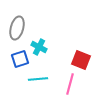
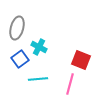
blue square: rotated 18 degrees counterclockwise
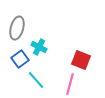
cyan line: moved 2 px left, 1 px down; rotated 54 degrees clockwise
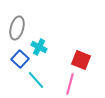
blue square: rotated 12 degrees counterclockwise
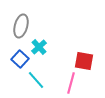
gray ellipse: moved 4 px right, 2 px up
cyan cross: rotated 21 degrees clockwise
red square: moved 3 px right, 1 px down; rotated 12 degrees counterclockwise
pink line: moved 1 px right, 1 px up
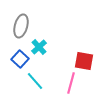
cyan line: moved 1 px left, 1 px down
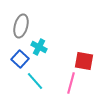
cyan cross: rotated 21 degrees counterclockwise
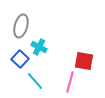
pink line: moved 1 px left, 1 px up
